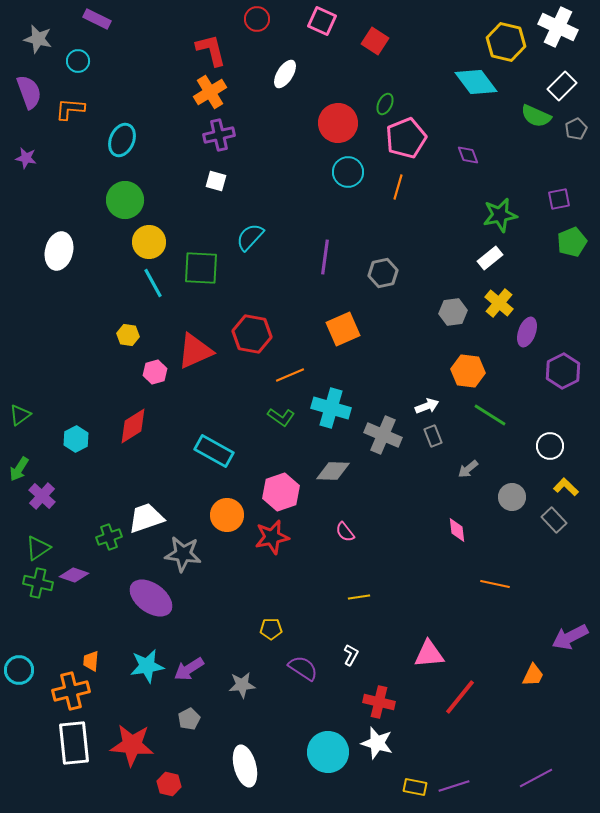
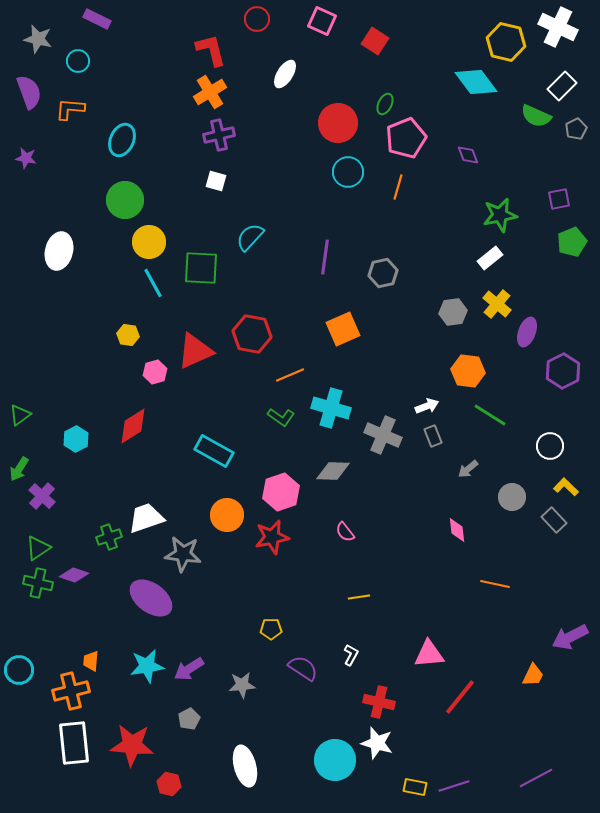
yellow cross at (499, 303): moved 2 px left, 1 px down
cyan circle at (328, 752): moved 7 px right, 8 px down
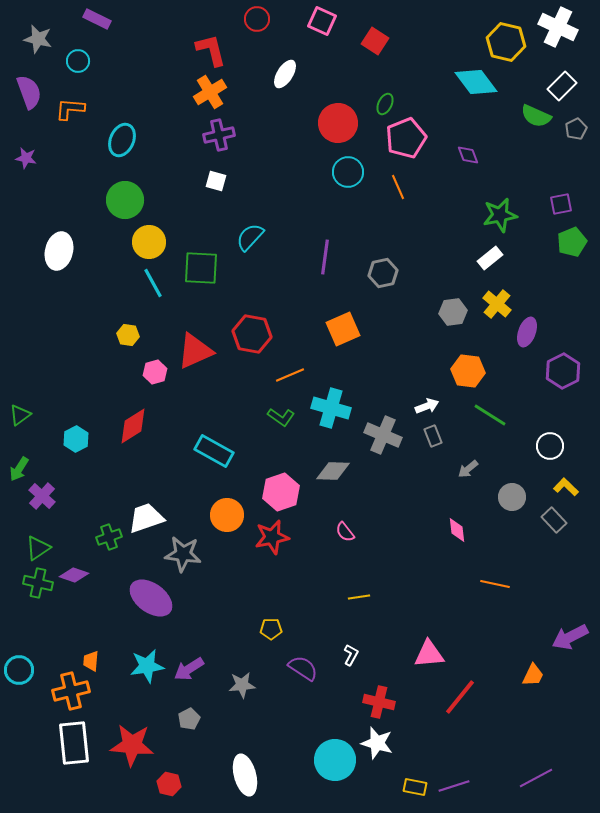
orange line at (398, 187): rotated 40 degrees counterclockwise
purple square at (559, 199): moved 2 px right, 5 px down
white ellipse at (245, 766): moved 9 px down
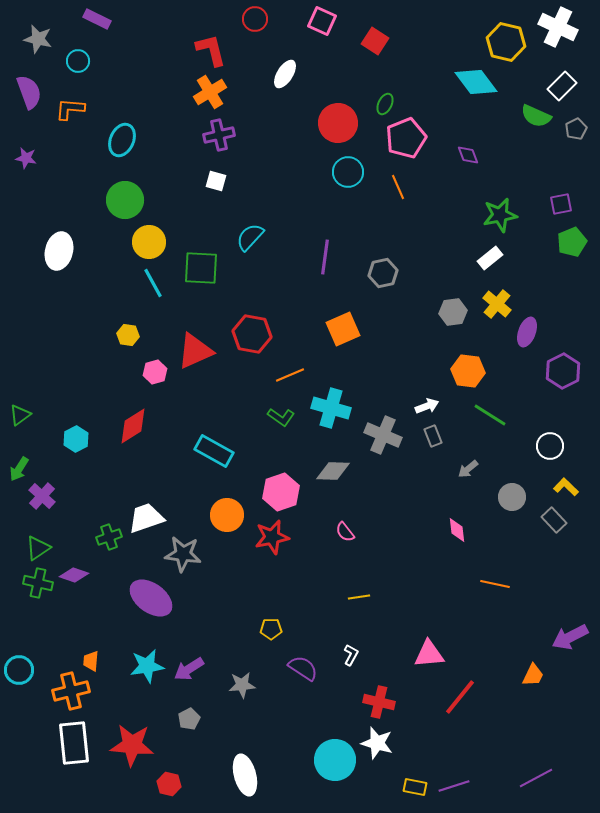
red circle at (257, 19): moved 2 px left
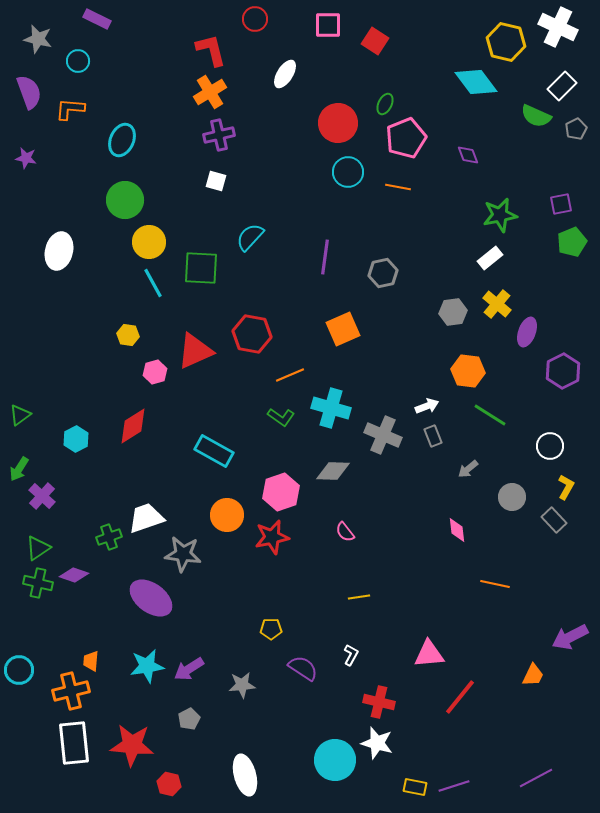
pink square at (322, 21): moved 6 px right, 4 px down; rotated 24 degrees counterclockwise
orange line at (398, 187): rotated 55 degrees counterclockwise
yellow L-shape at (566, 487): rotated 75 degrees clockwise
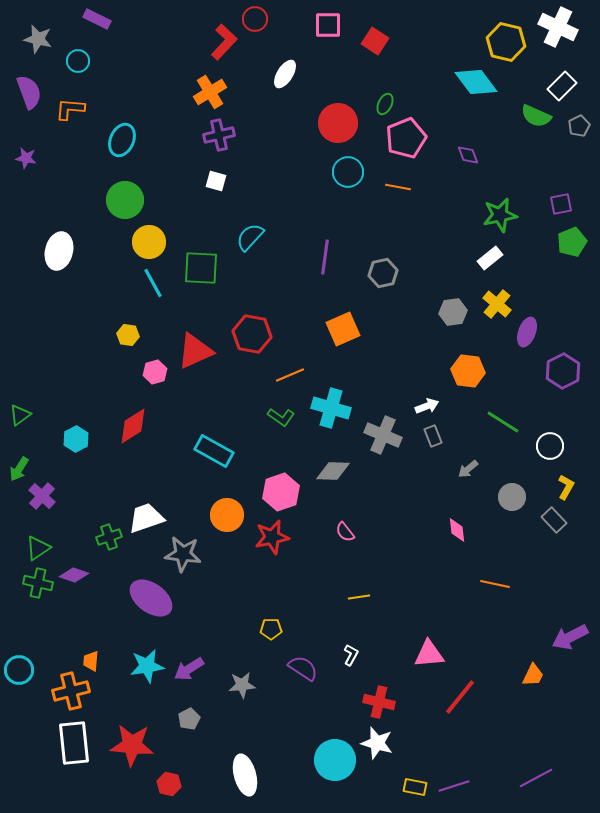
red L-shape at (211, 50): moved 13 px right, 8 px up; rotated 57 degrees clockwise
gray pentagon at (576, 129): moved 3 px right, 3 px up
green line at (490, 415): moved 13 px right, 7 px down
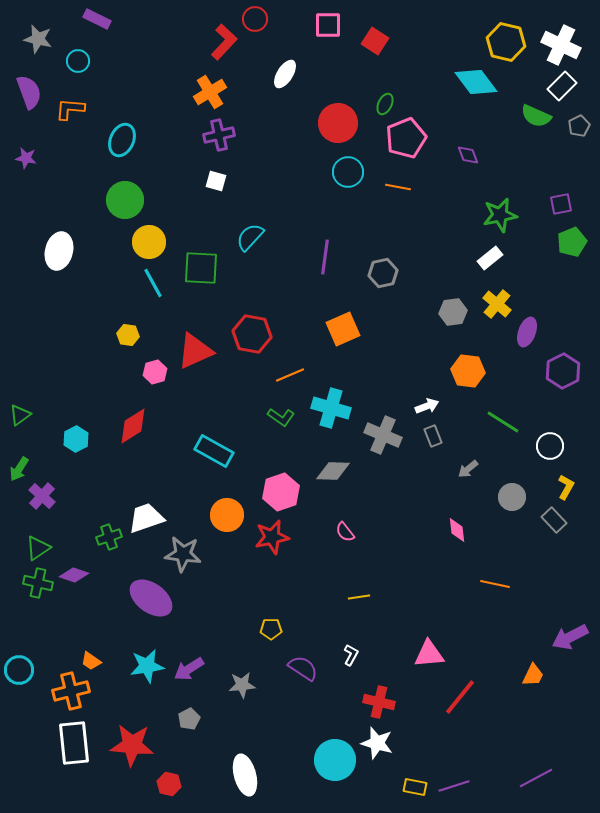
white cross at (558, 27): moved 3 px right, 18 px down
orange trapezoid at (91, 661): rotated 60 degrees counterclockwise
